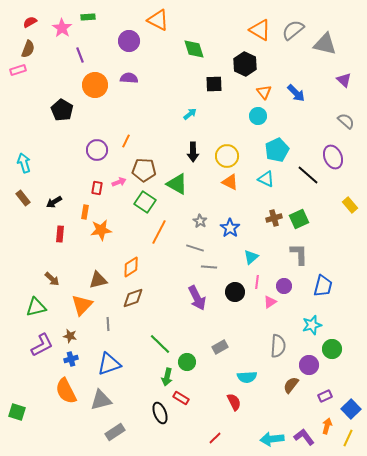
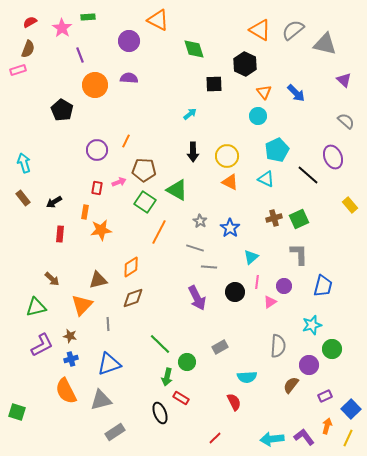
green triangle at (177, 184): moved 6 px down
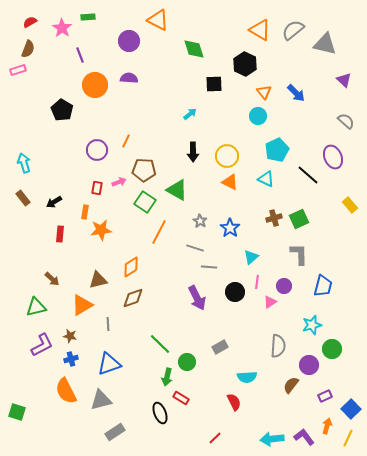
orange triangle at (82, 305): rotated 15 degrees clockwise
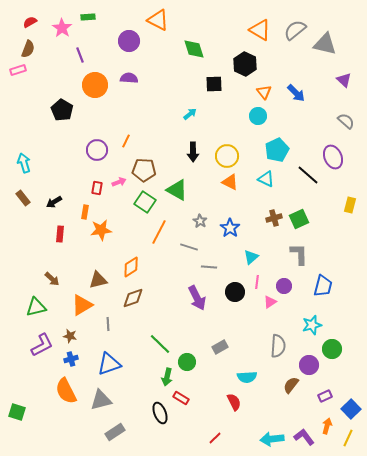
gray semicircle at (293, 30): moved 2 px right
yellow rectangle at (350, 205): rotated 56 degrees clockwise
gray line at (195, 248): moved 6 px left, 1 px up
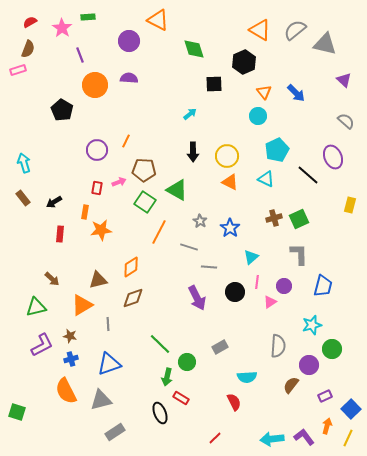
black hexagon at (245, 64): moved 1 px left, 2 px up; rotated 10 degrees clockwise
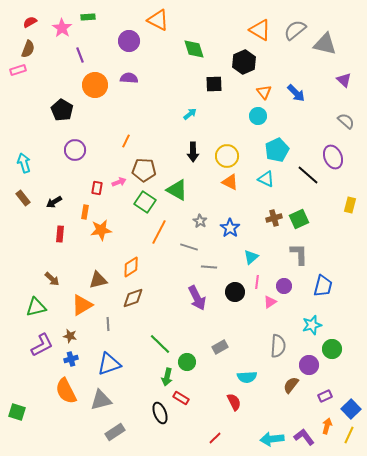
purple circle at (97, 150): moved 22 px left
yellow line at (348, 438): moved 1 px right, 3 px up
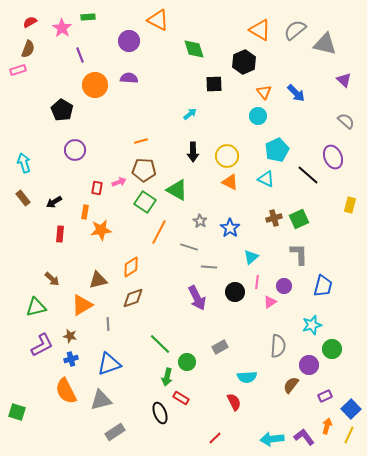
orange line at (126, 141): moved 15 px right; rotated 48 degrees clockwise
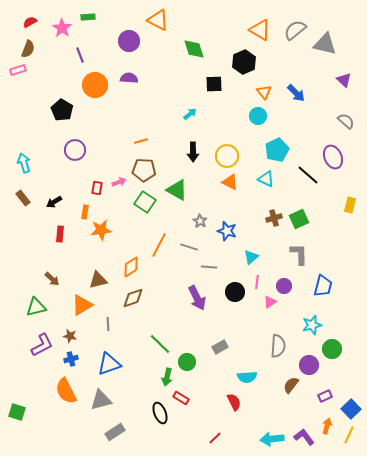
blue star at (230, 228): moved 3 px left, 3 px down; rotated 18 degrees counterclockwise
orange line at (159, 232): moved 13 px down
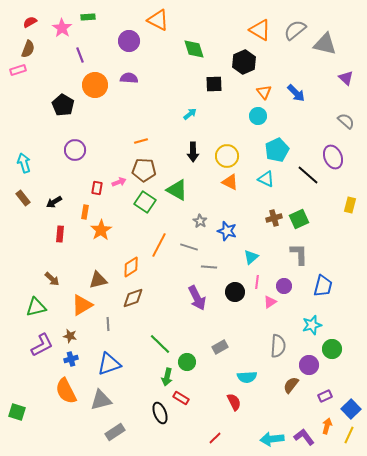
purple triangle at (344, 80): moved 2 px right, 2 px up
black pentagon at (62, 110): moved 1 px right, 5 px up
orange star at (101, 230): rotated 25 degrees counterclockwise
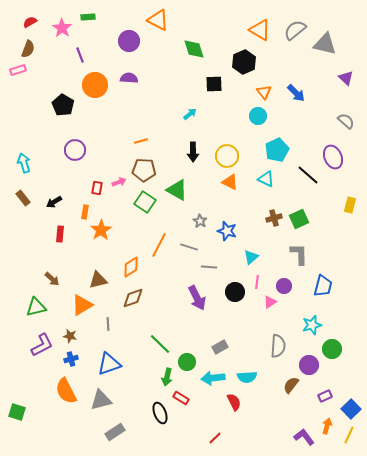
cyan arrow at (272, 439): moved 59 px left, 61 px up
